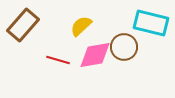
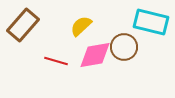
cyan rectangle: moved 1 px up
red line: moved 2 px left, 1 px down
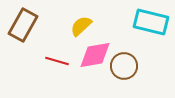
brown rectangle: rotated 12 degrees counterclockwise
brown circle: moved 19 px down
red line: moved 1 px right
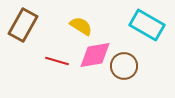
cyan rectangle: moved 4 px left, 3 px down; rotated 16 degrees clockwise
yellow semicircle: rotated 75 degrees clockwise
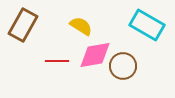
red line: rotated 15 degrees counterclockwise
brown circle: moved 1 px left
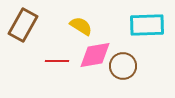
cyan rectangle: rotated 32 degrees counterclockwise
